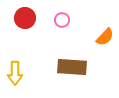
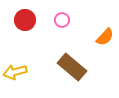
red circle: moved 2 px down
brown rectangle: rotated 36 degrees clockwise
yellow arrow: moved 1 px up; rotated 75 degrees clockwise
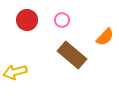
red circle: moved 2 px right
brown rectangle: moved 12 px up
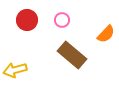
orange semicircle: moved 1 px right, 3 px up
yellow arrow: moved 2 px up
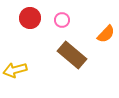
red circle: moved 3 px right, 2 px up
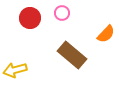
pink circle: moved 7 px up
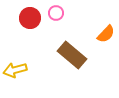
pink circle: moved 6 px left
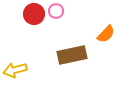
pink circle: moved 2 px up
red circle: moved 4 px right, 4 px up
brown rectangle: rotated 52 degrees counterclockwise
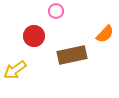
red circle: moved 22 px down
orange semicircle: moved 1 px left
yellow arrow: rotated 20 degrees counterclockwise
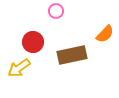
red circle: moved 1 px left, 6 px down
yellow arrow: moved 4 px right, 2 px up
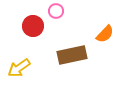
red circle: moved 16 px up
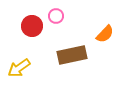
pink circle: moved 5 px down
red circle: moved 1 px left
